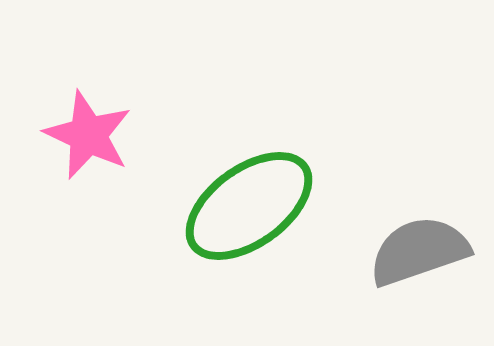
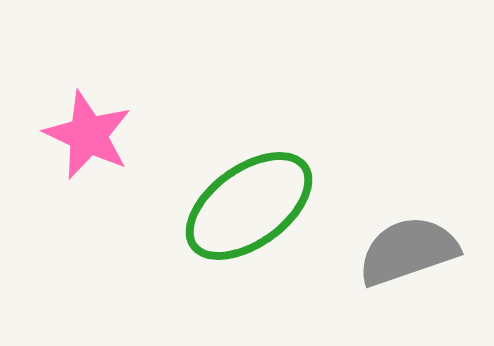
gray semicircle: moved 11 px left
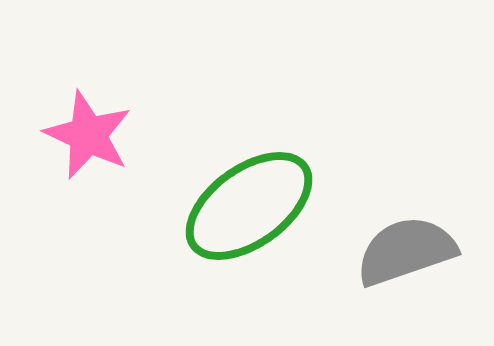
gray semicircle: moved 2 px left
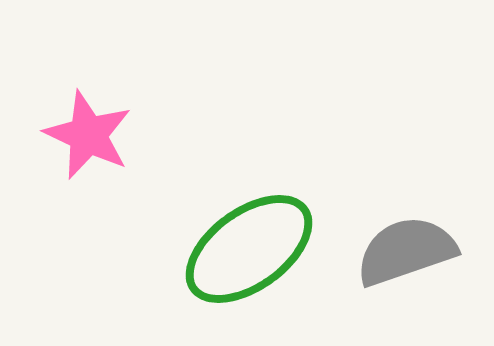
green ellipse: moved 43 px down
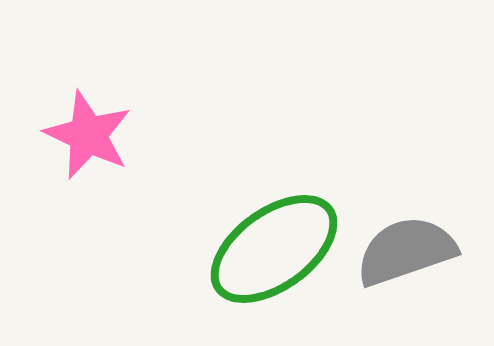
green ellipse: moved 25 px right
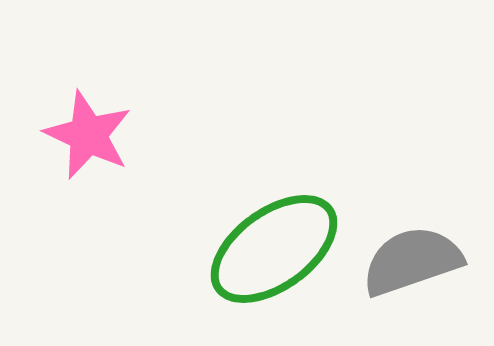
gray semicircle: moved 6 px right, 10 px down
